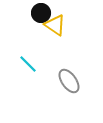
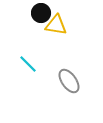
yellow triangle: moved 1 px right; rotated 25 degrees counterclockwise
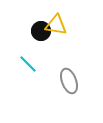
black circle: moved 18 px down
gray ellipse: rotated 15 degrees clockwise
